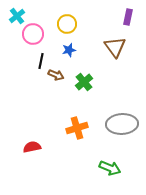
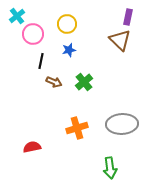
brown triangle: moved 5 px right, 7 px up; rotated 10 degrees counterclockwise
brown arrow: moved 2 px left, 7 px down
green arrow: rotated 60 degrees clockwise
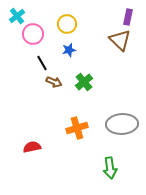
black line: moved 1 px right, 2 px down; rotated 42 degrees counterclockwise
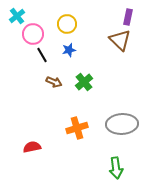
black line: moved 8 px up
green arrow: moved 6 px right
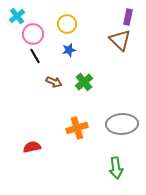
black line: moved 7 px left, 1 px down
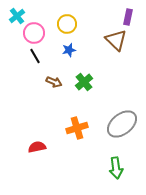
pink circle: moved 1 px right, 1 px up
brown triangle: moved 4 px left
gray ellipse: rotated 36 degrees counterclockwise
red semicircle: moved 5 px right
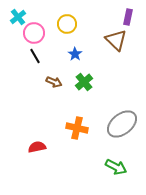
cyan cross: moved 1 px right, 1 px down
blue star: moved 6 px right, 4 px down; rotated 24 degrees counterclockwise
orange cross: rotated 30 degrees clockwise
green arrow: moved 1 px up; rotated 55 degrees counterclockwise
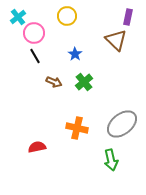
yellow circle: moved 8 px up
green arrow: moved 5 px left, 7 px up; rotated 50 degrees clockwise
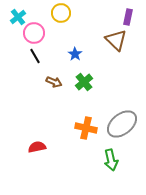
yellow circle: moved 6 px left, 3 px up
orange cross: moved 9 px right
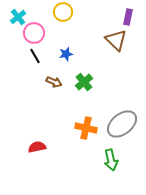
yellow circle: moved 2 px right, 1 px up
blue star: moved 9 px left; rotated 24 degrees clockwise
